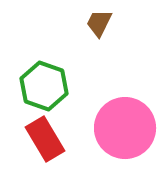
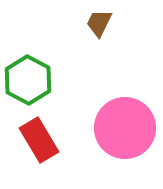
green hexagon: moved 16 px left, 6 px up; rotated 9 degrees clockwise
red rectangle: moved 6 px left, 1 px down
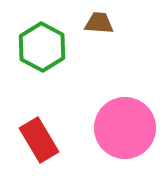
brown trapezoid: rotated 68 degrees clockwise
green hexagon: moved 14 px right, 33 px up
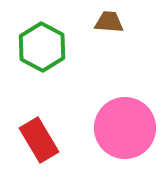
brown trapezoid: moved 10 px right, 1 px up
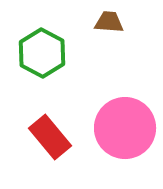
green hexagon: moved 6 px down
red rectangle: moved 11 px right, 3 px up; rotated 9 degrees counterclockwise
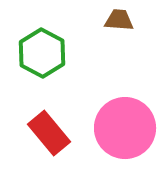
brown trapezoid: moved 10 px right, 2 px up
red rectangle: moved 1 px left, 4 px up
